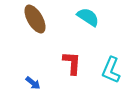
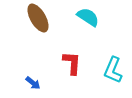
brown ellipse: moved 3 px right, 1 px up
cyan L-shape: moved 2 px right
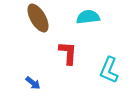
cyan semicircle: rotated 40 degrees counterclockwise
red L-shape: moved 4 px left, 10 px up
cyan L-shape: moved 4 px left
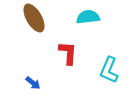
brown ellipse: moved 4 px left
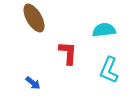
cyan semicircle: moved 16 px right, 13 px down
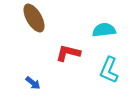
red L-shape: rotated 80 degrees counterclockwise
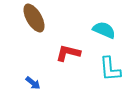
cyan semicircle: rotated 30 degrees clockwise
cyan L-shape: moved 1 px right, 1 px up; rotated 28 degrees counterclockwise
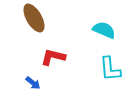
red L-shape: moved 15 px left, 4 px down
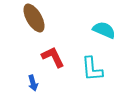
red L-shape: rotated 50 degrees clockwise
cyan L-shape: moved 18 px left
blue arrow: rotated 35 degrees clockwise
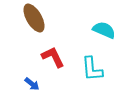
blue arrow: moved 1 px left, 1 px down; rotated 35 degrees counterclockwise
